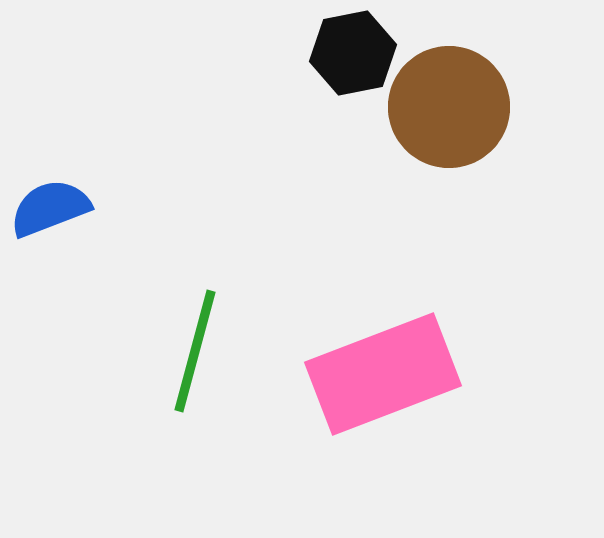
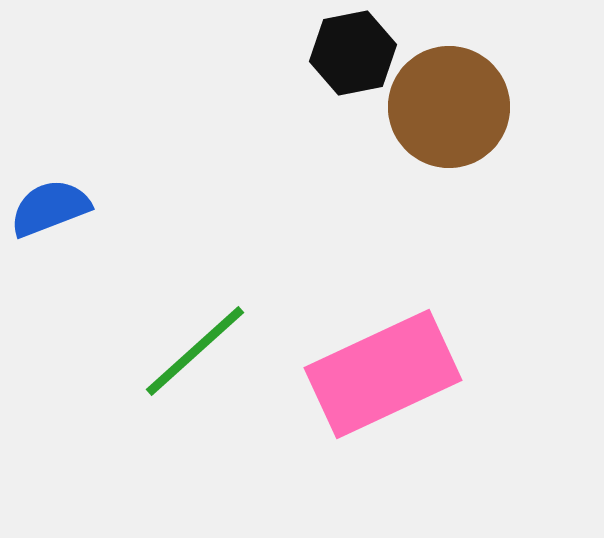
green line: rotated 33 degrees clockwise
pink rectangle: rotated 4 degrees counterclockwise
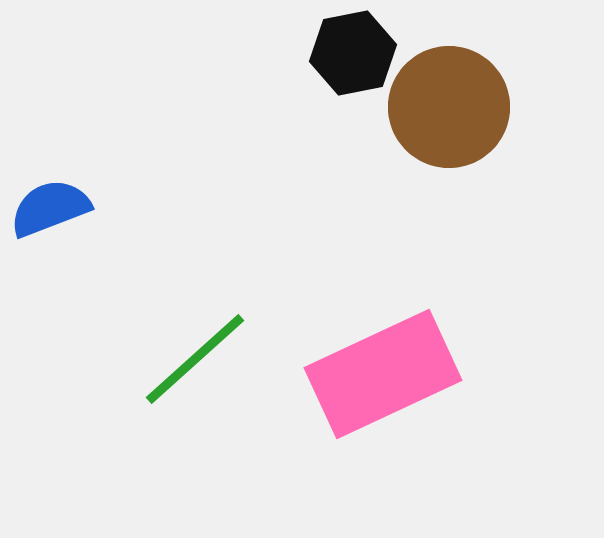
green line: moved 8 px down
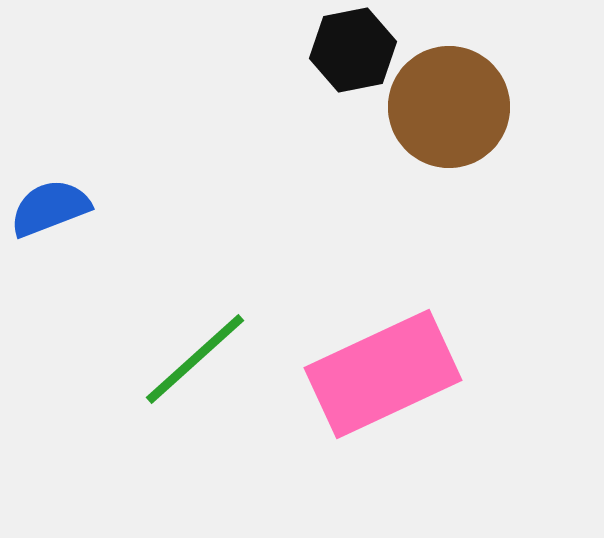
black hexagon: moved 3 px up
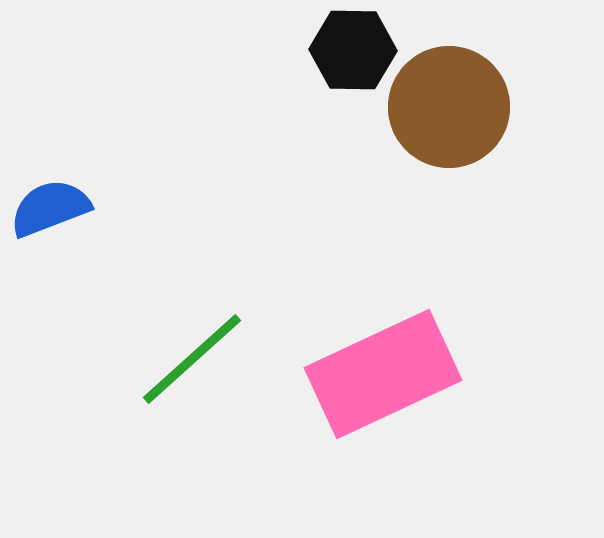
black hexagon: rotated 12 degrees clockwise
green line: moved 3 px left
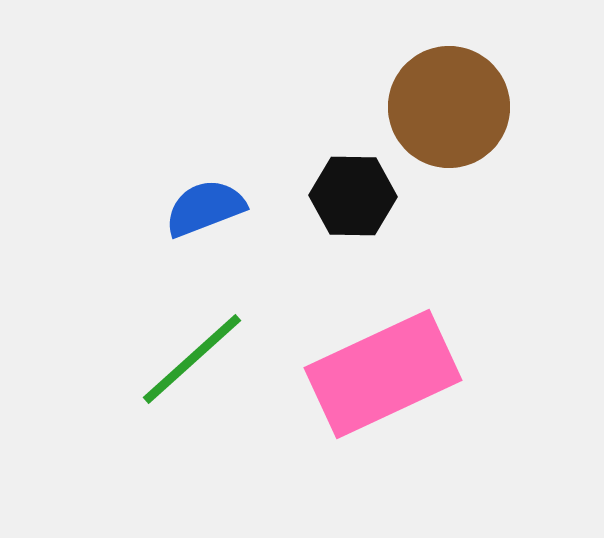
black hexagon: moved 146 px down
blue semicircle: moved 155 px right
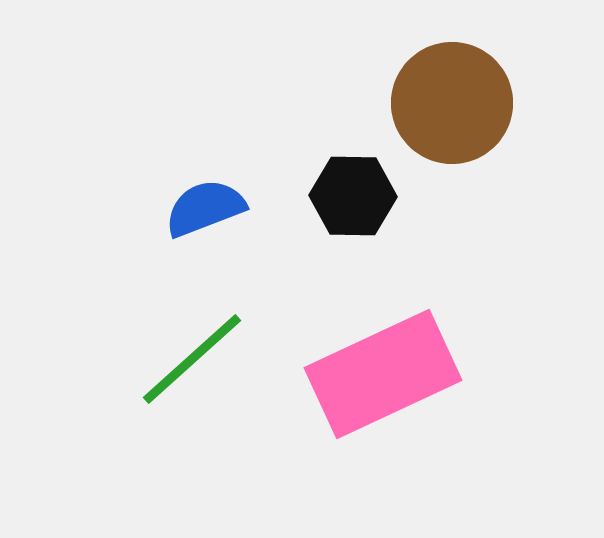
brown circle: moved 3 px right, 4 px up
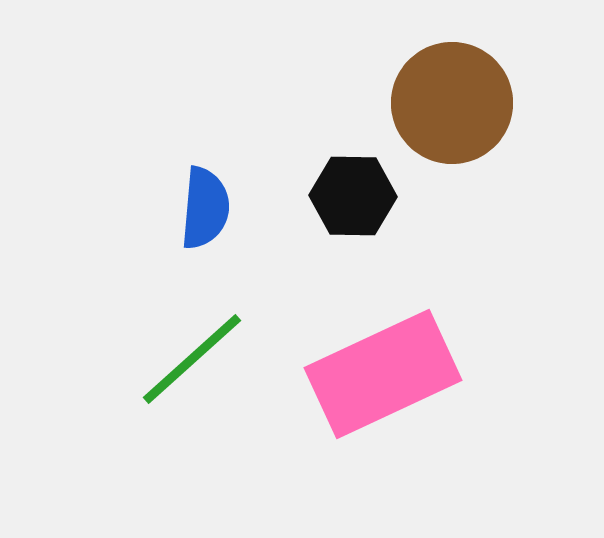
blue semicircle: rotated 116 degrees clockwise
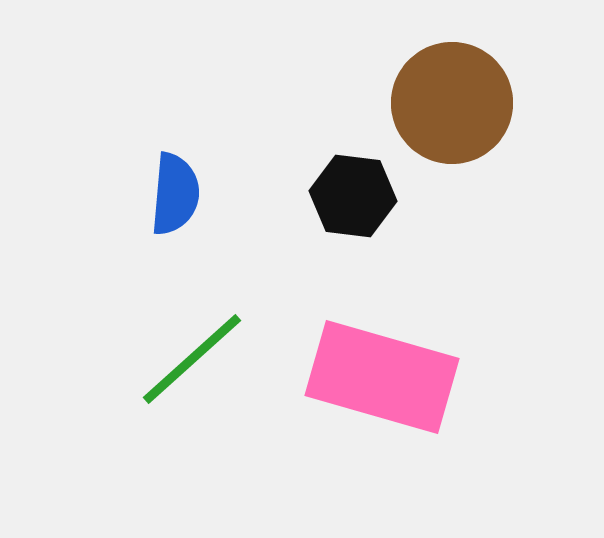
black hexagon: rotated 6 degrees clockwise
blue semicircle: moved 30 px left, 14 px up
pink rectangle: moved 1 px left, 3 px down; rotated 41 degrees clockwise
